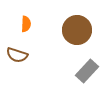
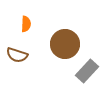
brown circle: moved 12 px left, 14 px down
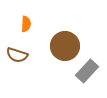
brown circle: moved 2 px down
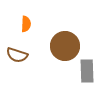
gray rectangle: rotated 45 degrees counterclockwise
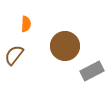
brown semicircle: moved 3 px left; rotated 110 degrees clockwise
gray rectangle: moved 5 px right; rotated 65 degrees clockwise
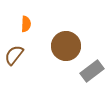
brown circle: moved 1 px right
gray rectangle: rotated 10 degrees counterclockwise
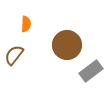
brown circle: moved 1 px right, 1 px up
gray rectangle: moved 1 px left
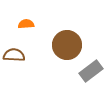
orange semicircle: rotated 98 degrees counterclockwise
brown semicircle: rotated 55 degrees clockwise
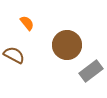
orange semicircle: moved 1 px right, 1 px up; rotated 56 degrees clockwise
brown semicircle: rotated 25 degrees clockwise
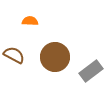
orange semicircle: moved 3 px right, 2 px up; rotated 49 degrees counterclockwise
brown circle: moved 12 px left, 12 px down
